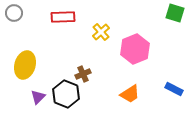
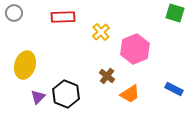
brown cross: moved 24 px right, 2 px down; rotated 28 degrees counterclockwise
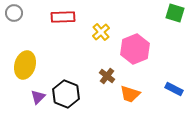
orange trapezoid: rotated 50 degrees clockwise
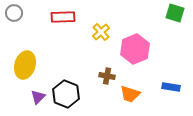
brown cross: rotated 28 degrees counterclockwise
blue rectangle: moved 3 px left, 2 px up; rotated 18 degrees counterclockwise
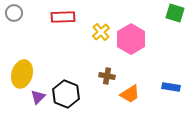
pink hexagon: moved 4 px left, 10 px up; rotated 8 degrees counterclockwise
yellow ellipse: moved 3 px left, 9 px down
orange trapezoid: rotated 50 degrees counterclockwise
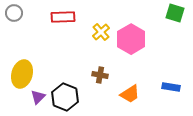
brown cross: moved 7 px left, 1 px up
black hexagon: moved 1 px left, 3 px down
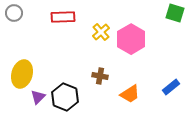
brown cross: moved 1 px down
blue rectangle: rotated 48 degrees counterclockwise
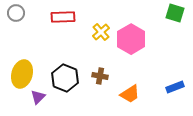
gray circle: moved 2 px right
blue rectangle: moved 4 px right; rotated 18 degrees clockwise
black hexagon: moved 19 px up
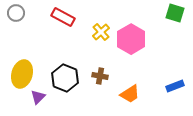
red rectangle: rotated 30 degrees clockwise
blue rectangle: moved 1 px up
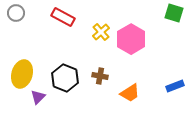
green square: moved 1 px left
orange trapezoid: moved 1 px up
